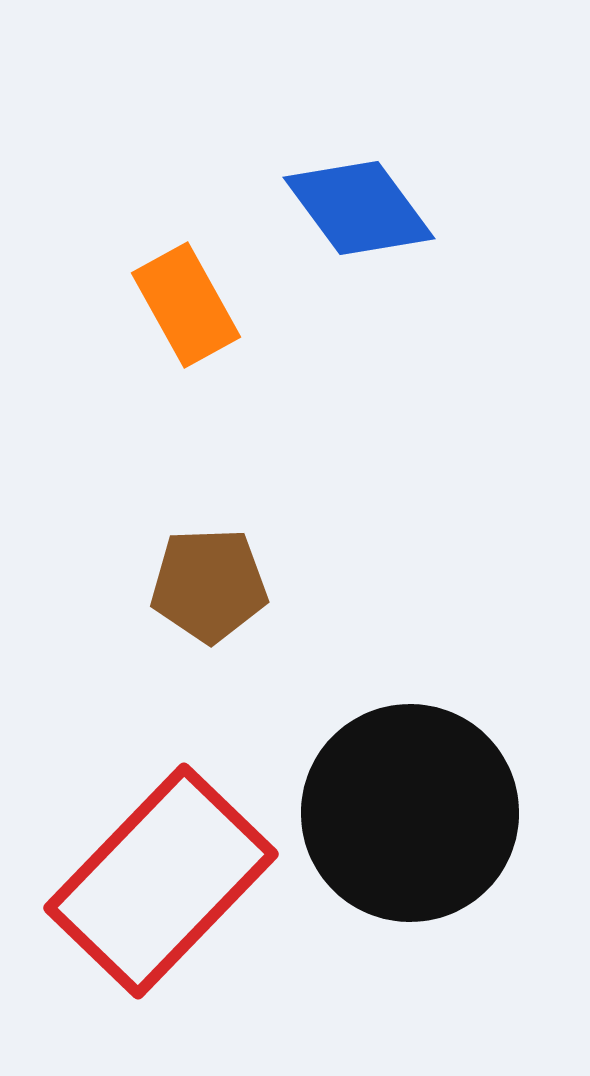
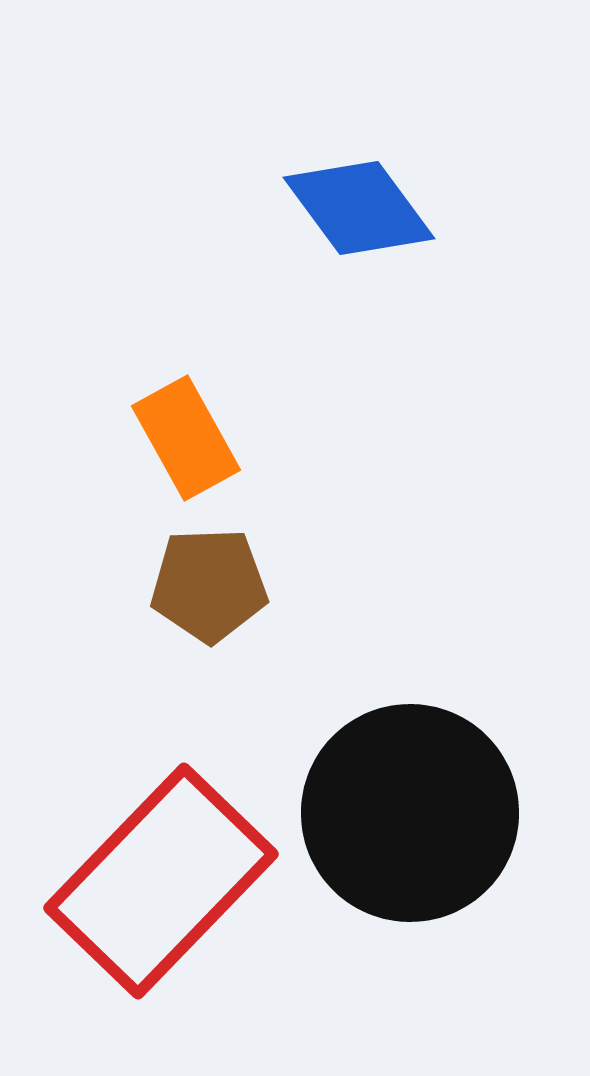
orange rectangle: moved 133 px down
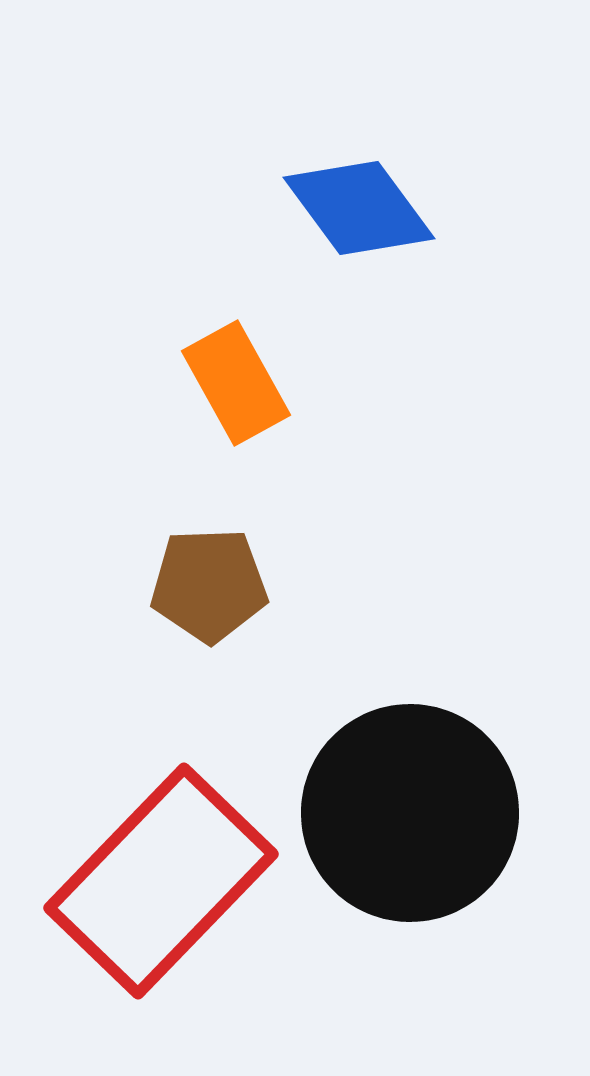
orange rectangle: moved 50 px right, 55 px up
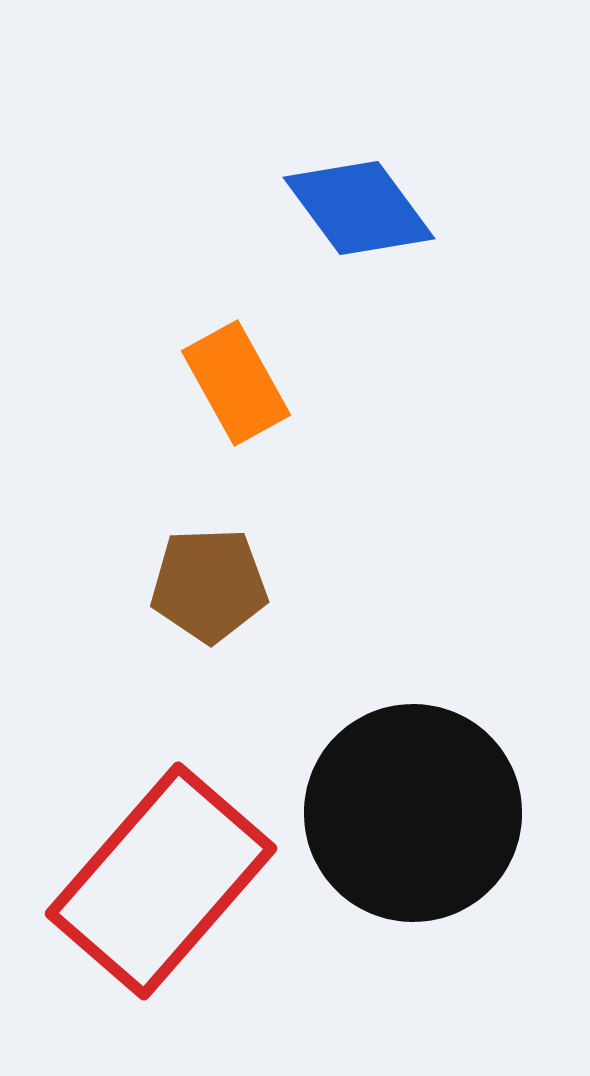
black circle: moved 3 px right
red rectangle: rotated 3 degrees counterclockwise
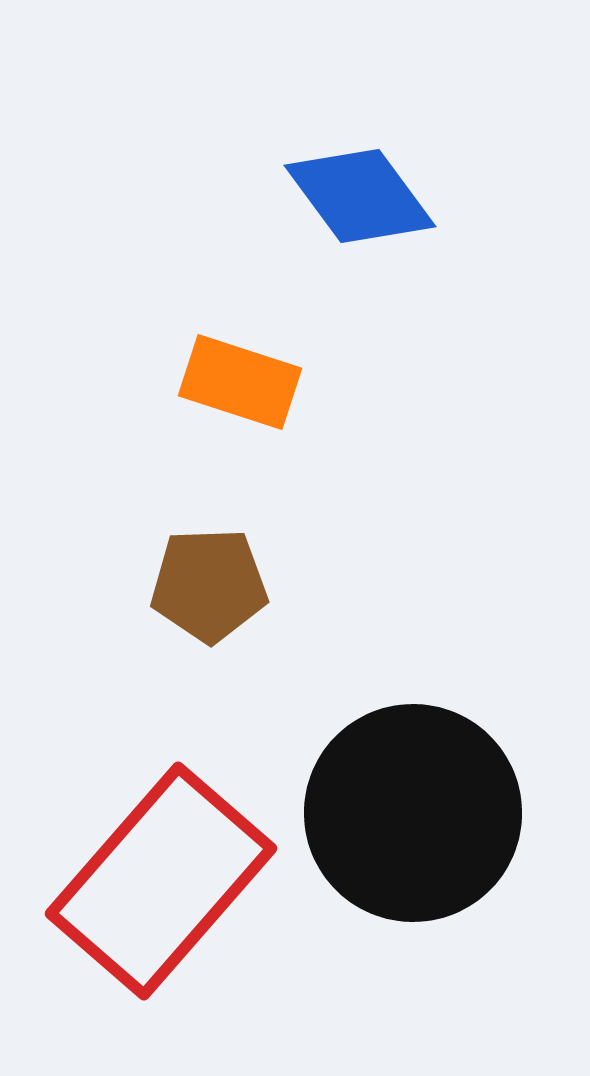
blue diamond: moved 1 px right, 12 px up
orange rectangle: moved 4 px right, 1 px up; rotated 43 degrees counterclockwise
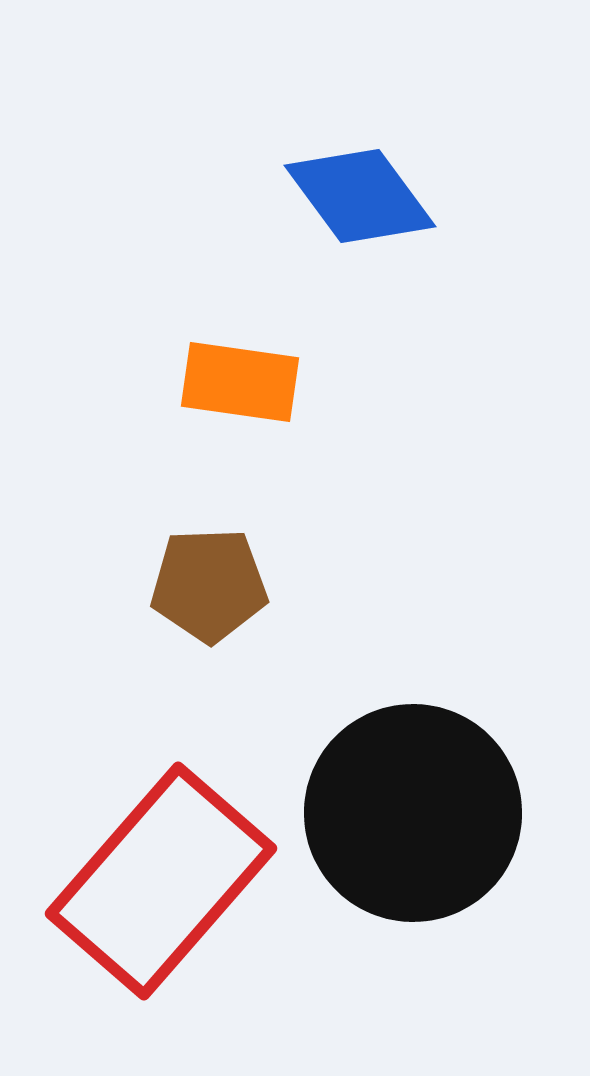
orange rectangle: rotated 10 degrees counterclockwise
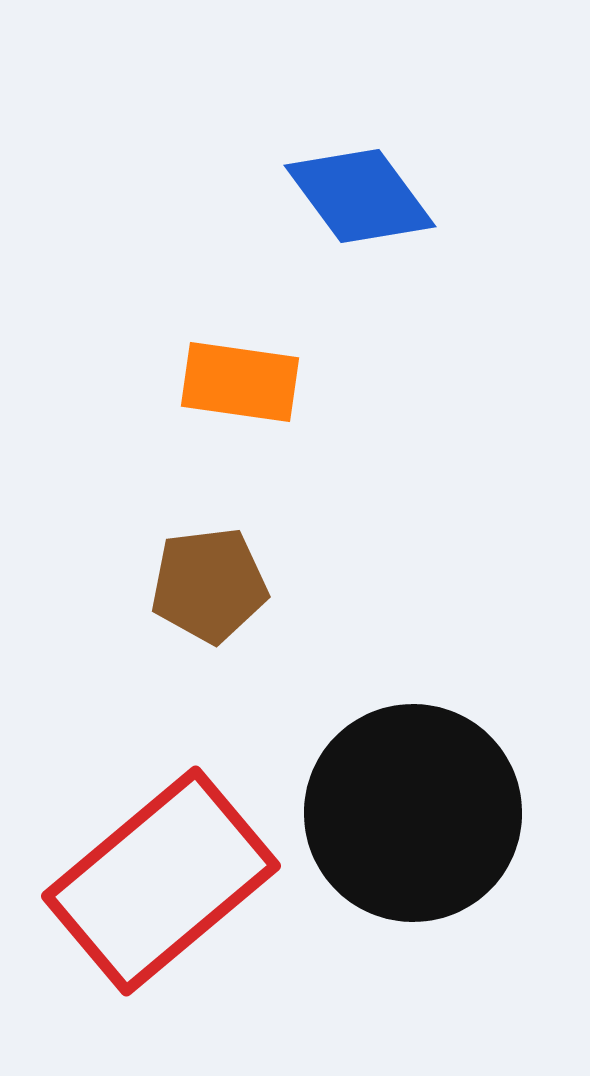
brown pentagon: rotated 5 degrees counterclockwise
red rectangle: rotated 9 degrees clockwise
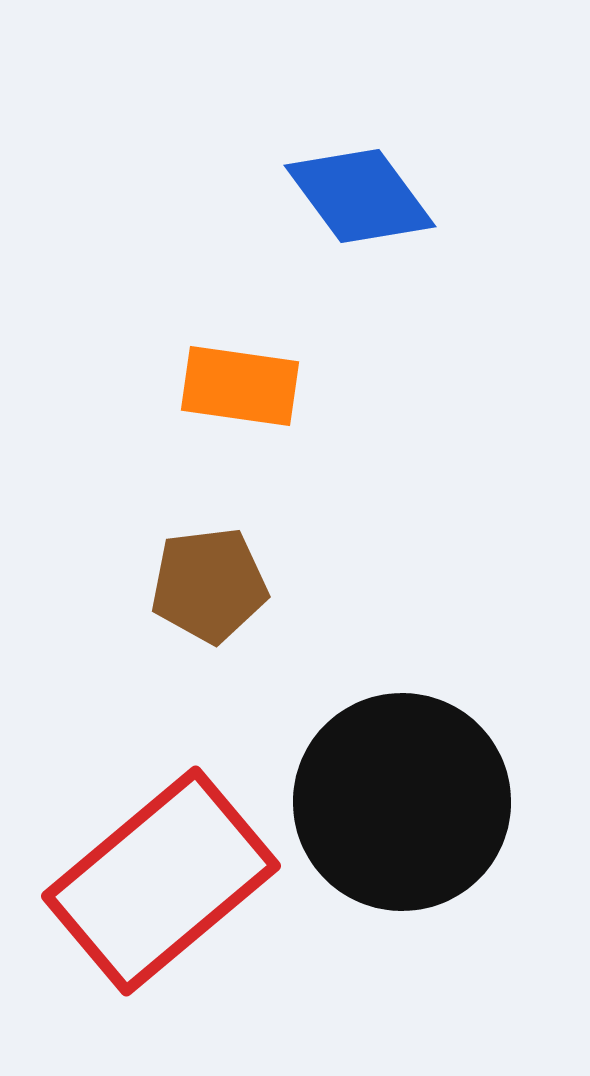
orange rectangle: moved 4 px down
black circle: moved 11 px left, 11 px up
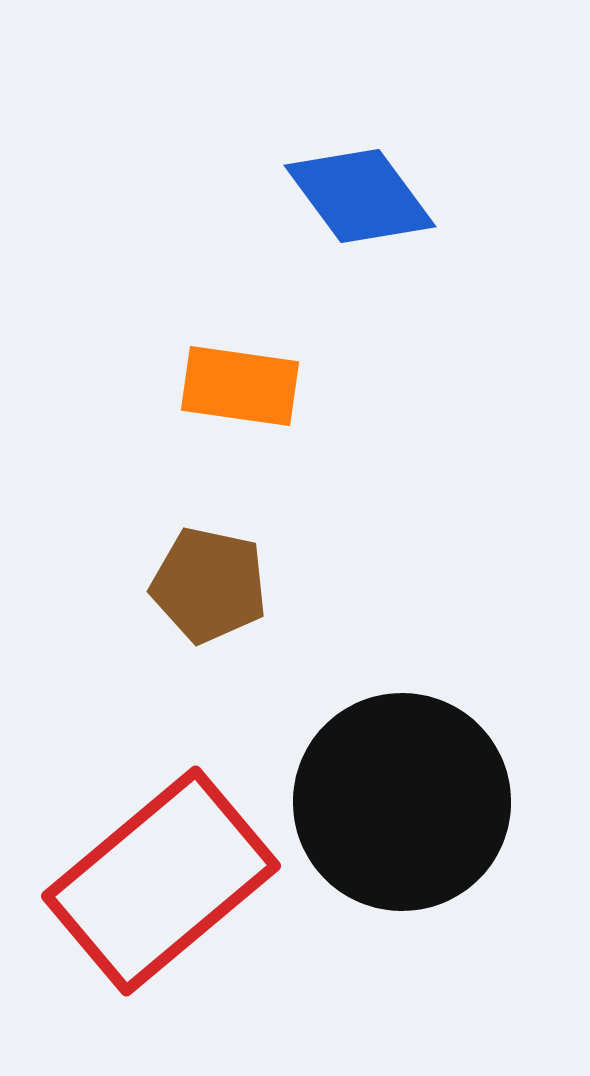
brown pentagon: rotated 19 degrees clockwise
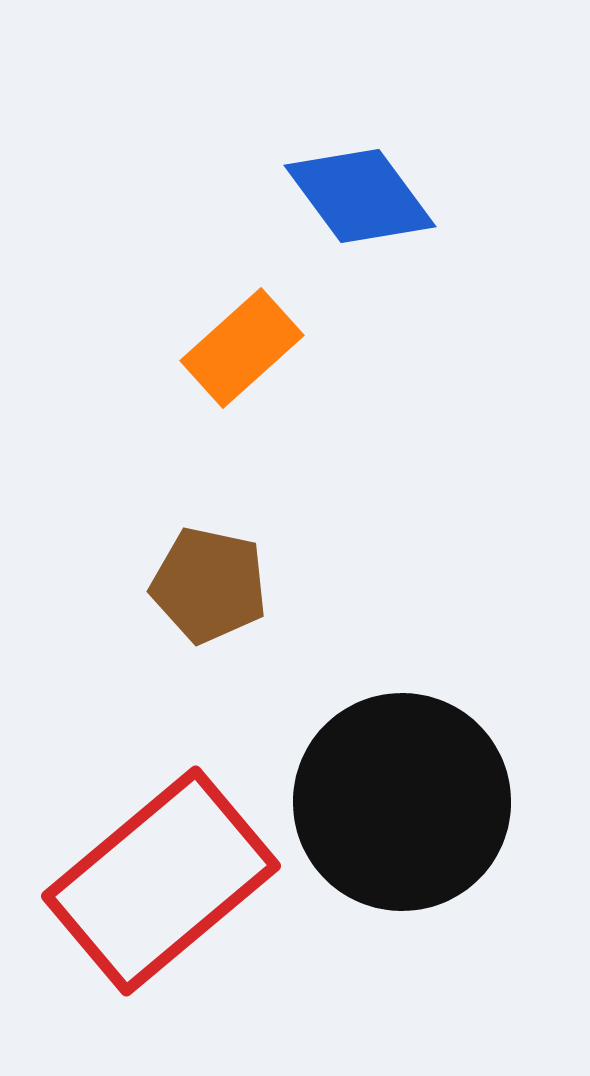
orange rectangle: moved 2 px right, 38 px up; rotated 50 degrees counterclockwise
